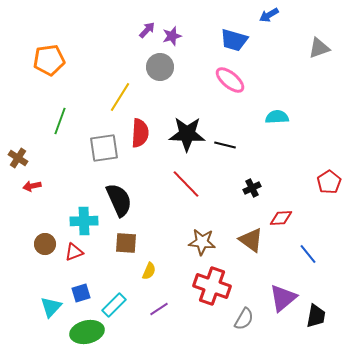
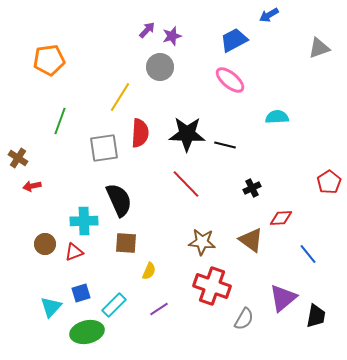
blue trapezoid: rotated 136 degrees clockwise
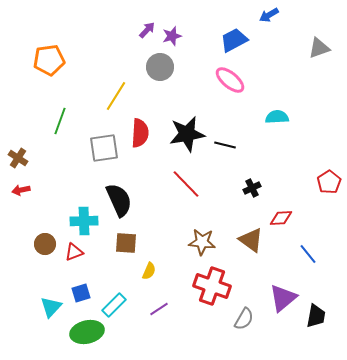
yellow line: moved 4 px left, 1 px up
black star: rotated 12 degrees counterclockwise
red arrow: moved 11 px left, 4 px down
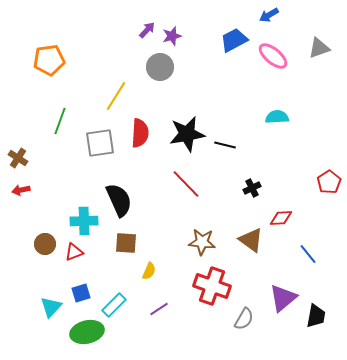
pink ellipse: moved 43 px right, 24 px up
gray square: moved 4 px left, 5 px up
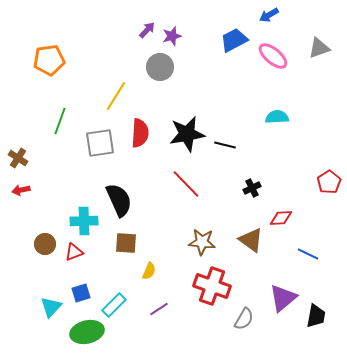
blue line: rotated 25 degrees counterclockwise
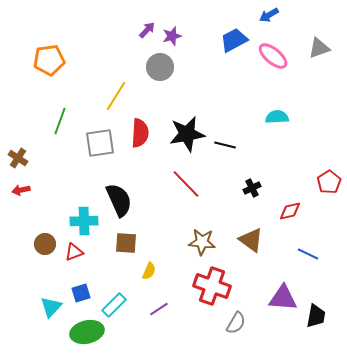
red diamond: moved 9 px right, 7 px up; rotated 10 degrees counterclockwise
purple triangle: rotated 44 degrees clockwise
gray semicircle: moved 8 px left, 4 px down
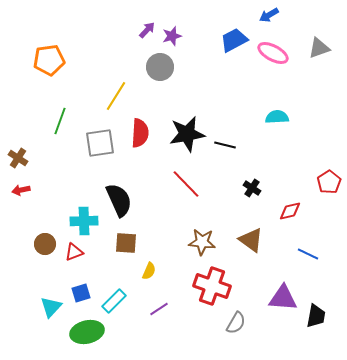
pink ellipse: moved 3 px up; rotated 12 degrees counterclockwise
black cross: rotated 30 degrees counterclockwise
cyan rectangle: moved 4 px up
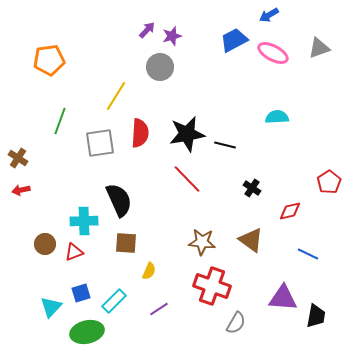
red line: moved 1 px right, 5 px up
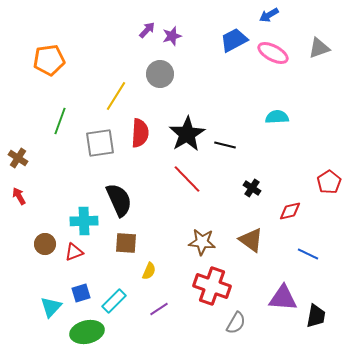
gray circle: moved 7 px down
black star: rotated 21 degrees counterclockwise
red arrow: moved 2 px left, 6 px down; rotated 72 degrees clockwise
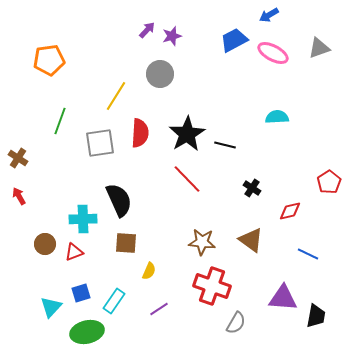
cyan cross: moved 1 px left, 2 px up
cyan rectangle: rotated 10 degrees counterclockwise
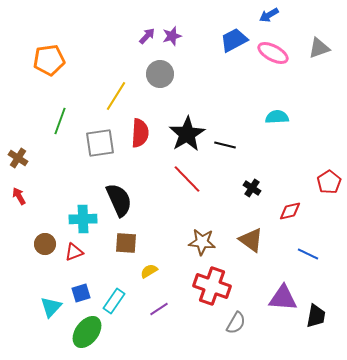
purple arrow: moved 6 px down
yellow semicircle: rotated 144 degrees counterclockwise
green ellipse: rotated 40 degrees counterclockwise
